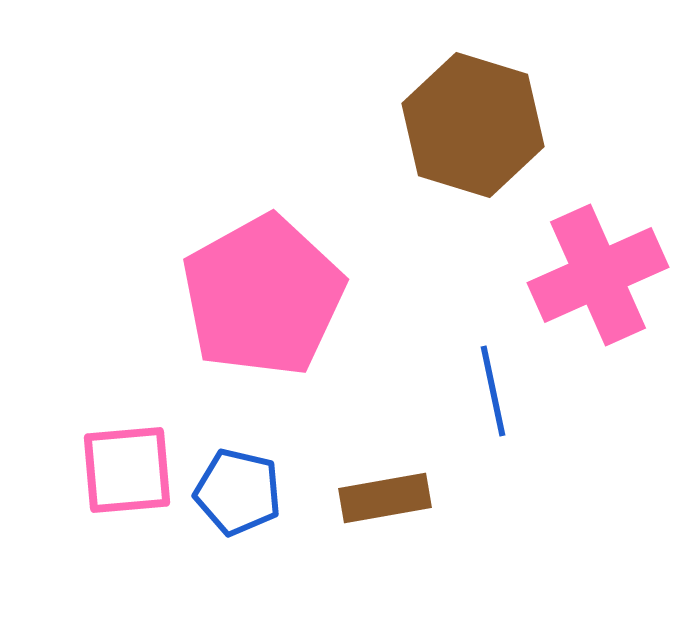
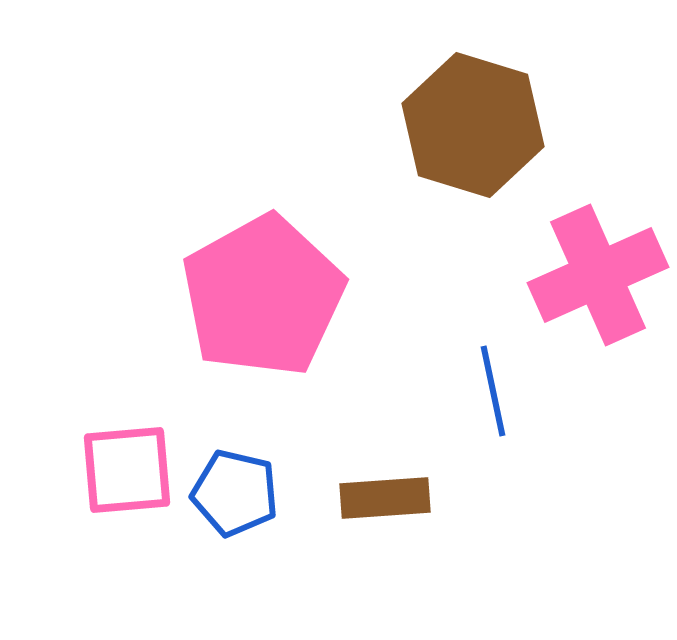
blue pentagon: moved 3 px left, 1 px down
brown rectangle: rotated 6 degrees clockwise
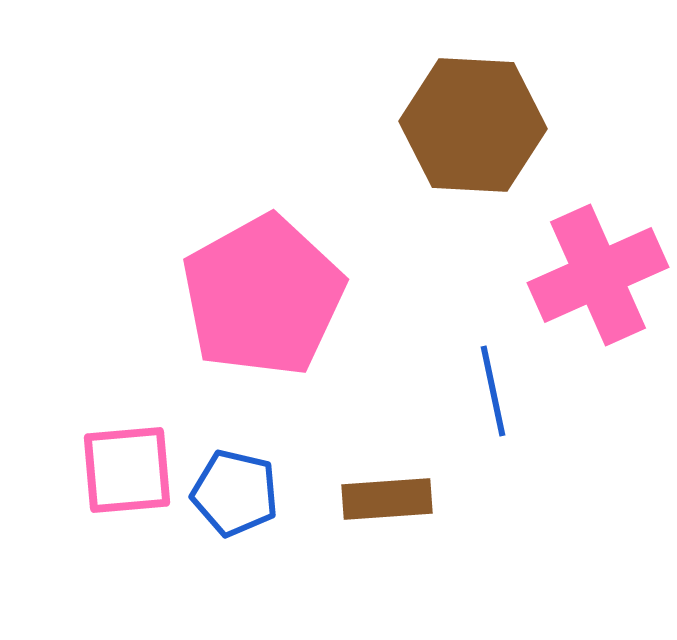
brown hexagon: rotated 14 degrees counterclockwise
brown rectangle: moved 2 px right, 1 px down
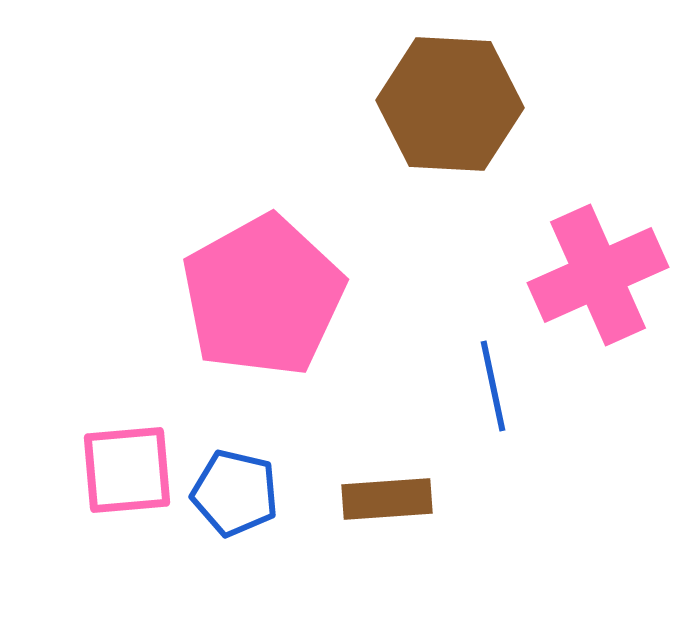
brown hexagon: moved 23 px left, 21 px up
blue line: moved 5 px up
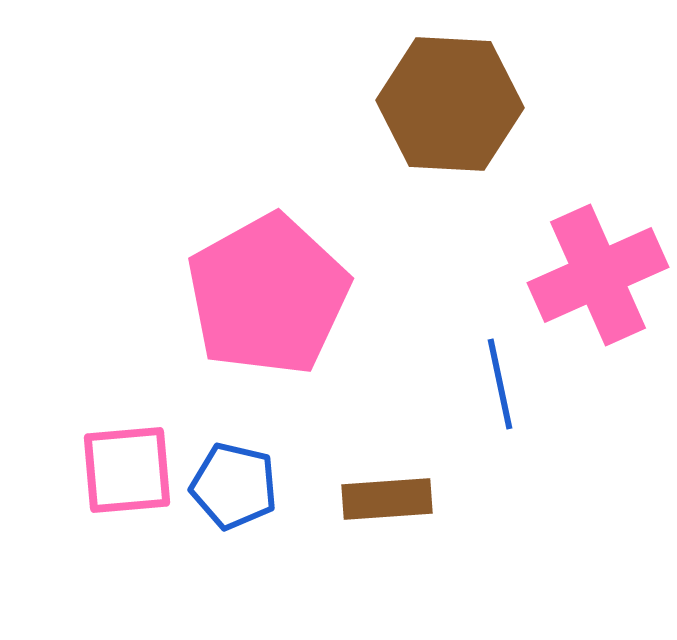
pink pentagon: moved 5 px right, 1 px up
blue line: moved 7 px right, 2 px up
blue pentagon: moved 1 px left, 7 px up
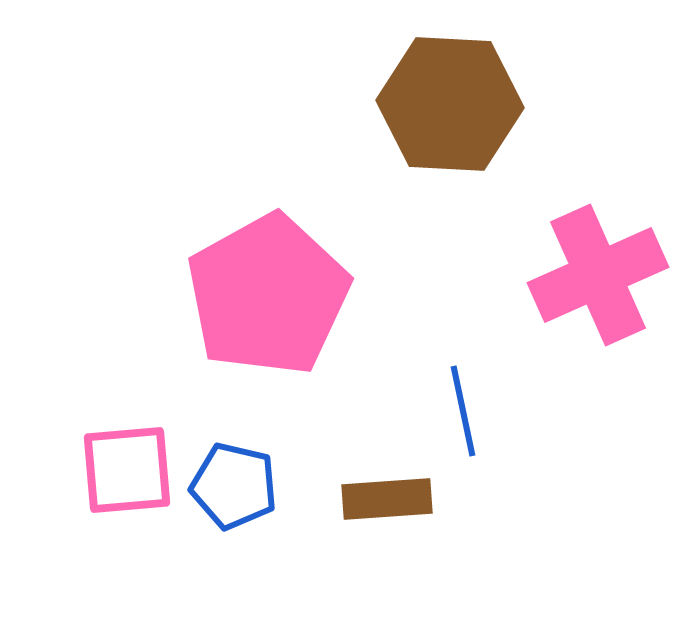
blue line: moved 37 px left, 27 px down
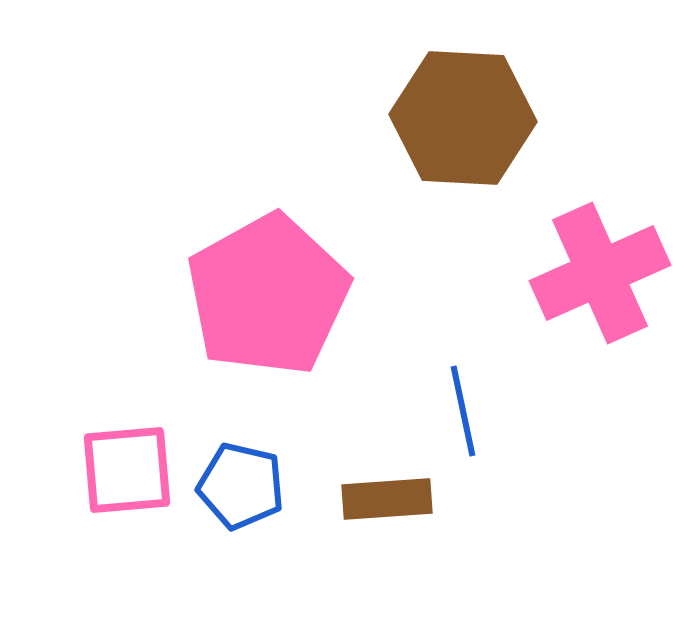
brown hexagon: moved 13 px right, 14 px down
pink cross: moved 2 px right, 2 px up
blue pentagon: moved 7 px right
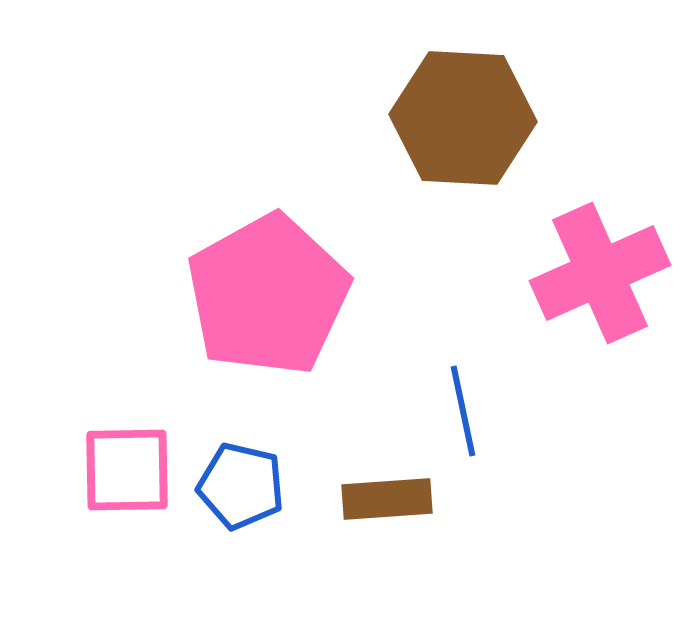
pink square: rotated 4 degrees clockwise
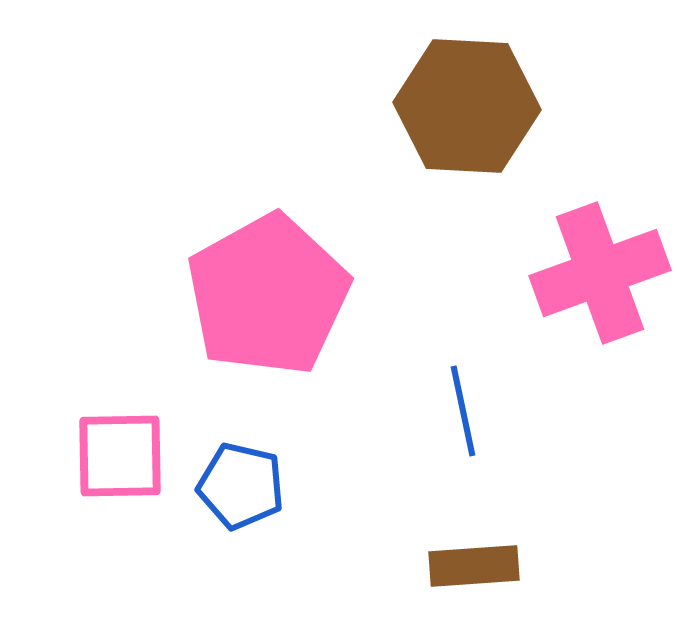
brown hexagon: moved 4 px right, 12 px up
pink cross: rotated 4 degrees clockwise
pink square: moved 7 px left, 14 px up
brown rectangle: moved 87 px right, 67 px down
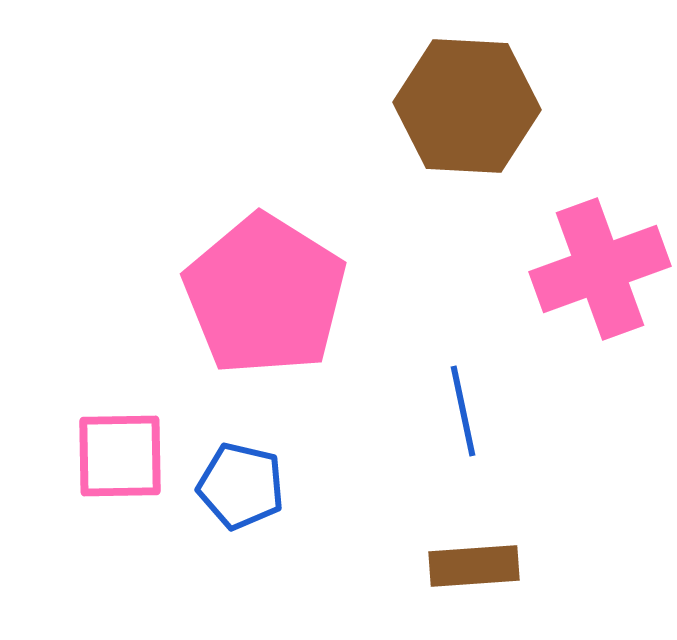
pink cross: moved 4 px up
pink pentagon: moved 3 px left; rotated 11 degrees counterclockwise
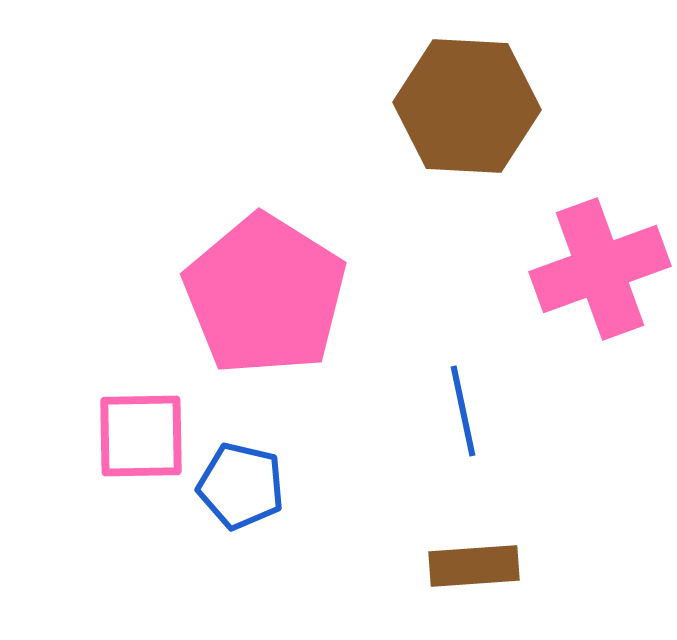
pink square: moved 21 px right, 20 px up
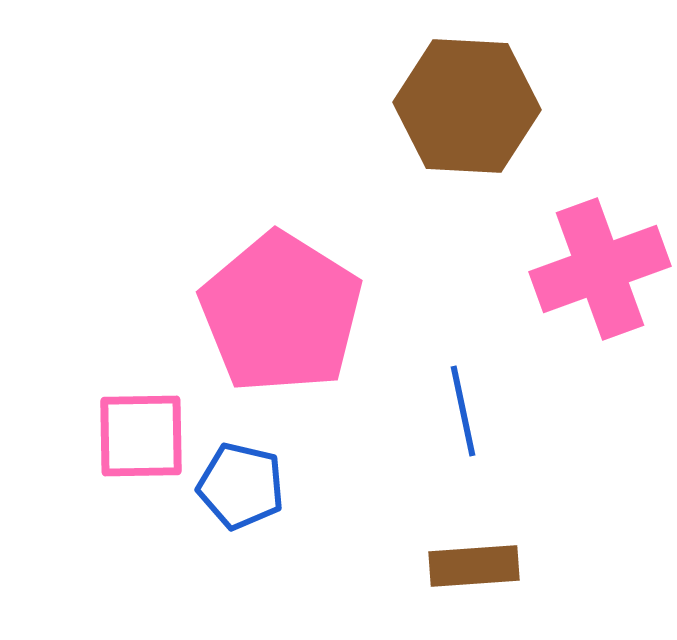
pink pentagon: moved 16 px right, 18 px down
